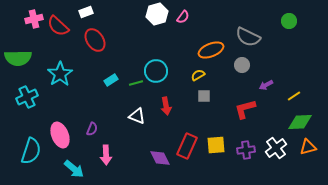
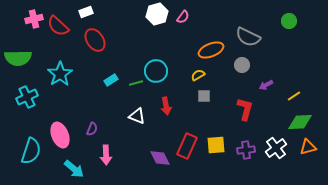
red L-shape: rotated 120 degrees clockwise
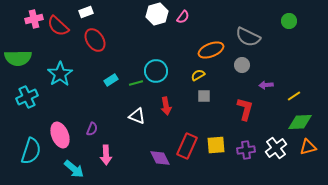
purple arrow: rotated 24 degrees clockwise
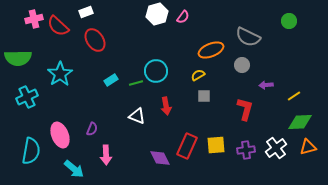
cyan semicircle: rotated 8 degrees counterclockwise
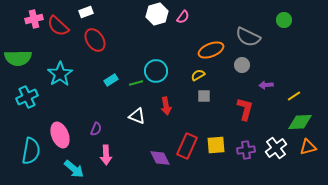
green circle: moved 5 px left, 1 px up
purple semicircle: moved 4 px right
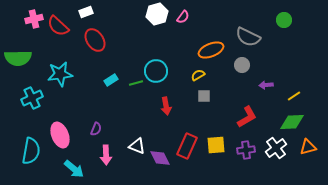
cyan star: rotated 25 degrees clockwise
cyan cross: moved 5 px right, 1 px down
red L-shape: moved 2 px right, 8 px down; rotated 45 degrees clockwise
white triangle: moved 30 px down
green diamond: moved 8 px left
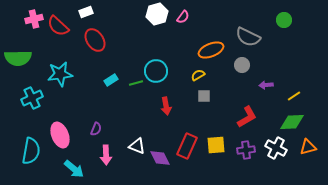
white cross: rotated 25 degrees counterclockwise
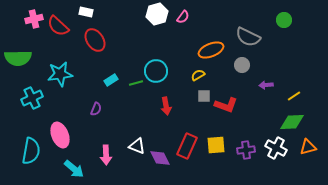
white rectangle: rotated 32 degrees clockwise
red L-shape: moved 21 px left, 12 px up; rotated 50 degrees clockwise
purple semicircle: moved 20 px up
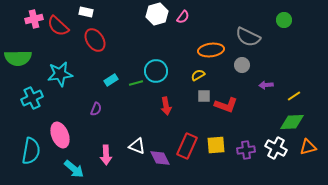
orange ellipse: rotated 15 degrees clockwise
